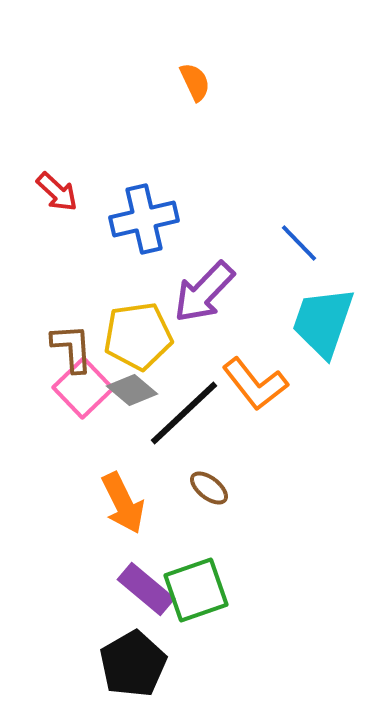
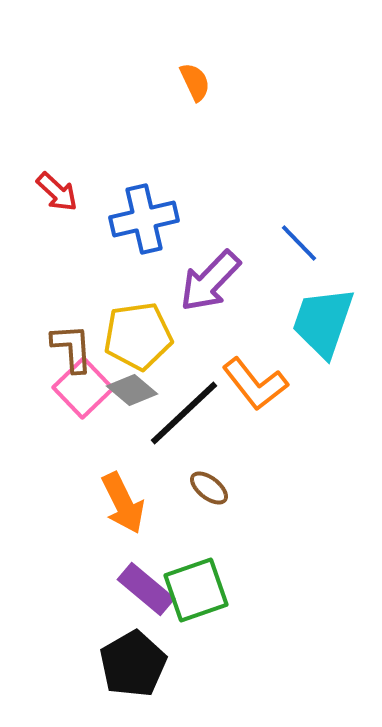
purple arrow: moved 6 px right, 11 px up
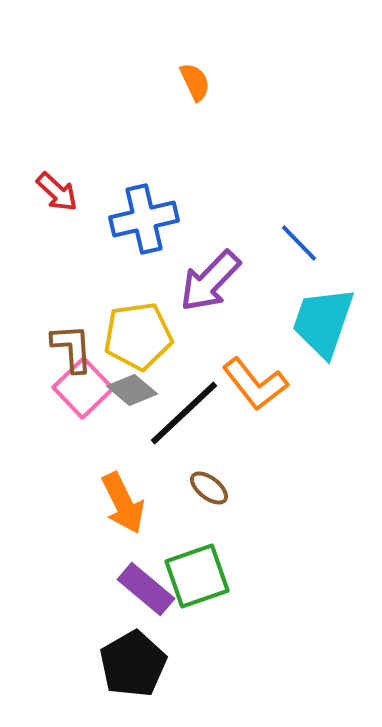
green square: moved 1 px right, 14 px up
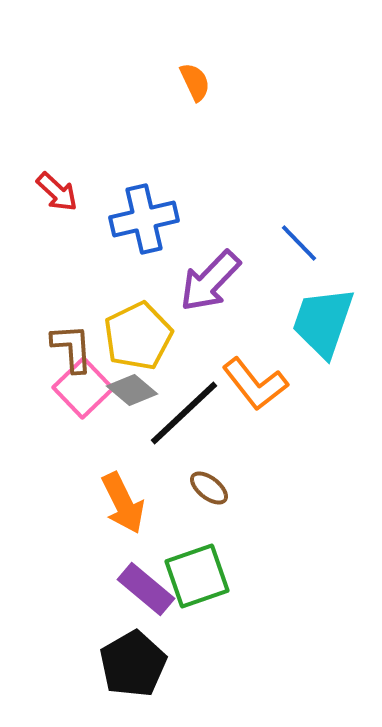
yellow pentagon: rotated 18 degrees counterclockwise
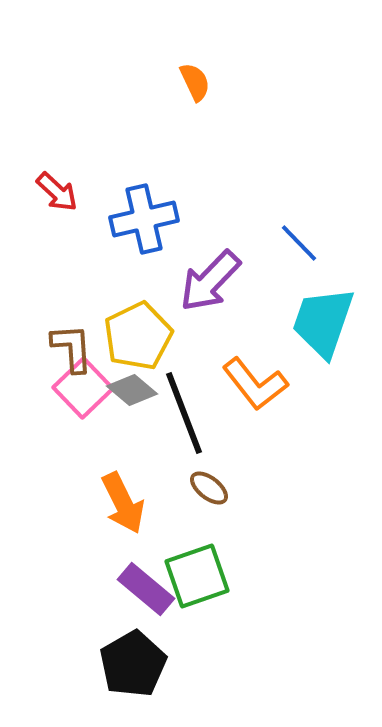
black line: rotated 68 degrees counterclockwise
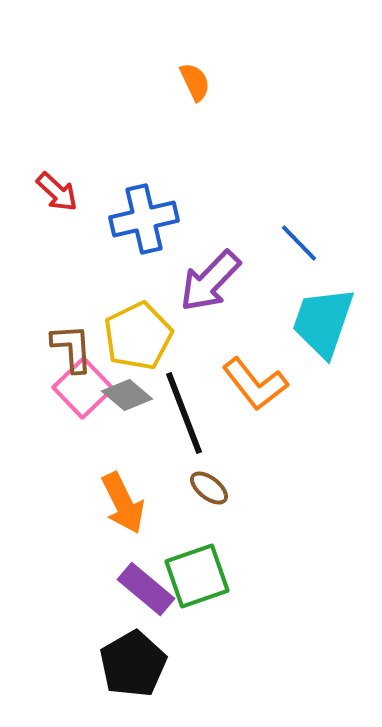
gray diamond: moved 5 px left, 5 px down
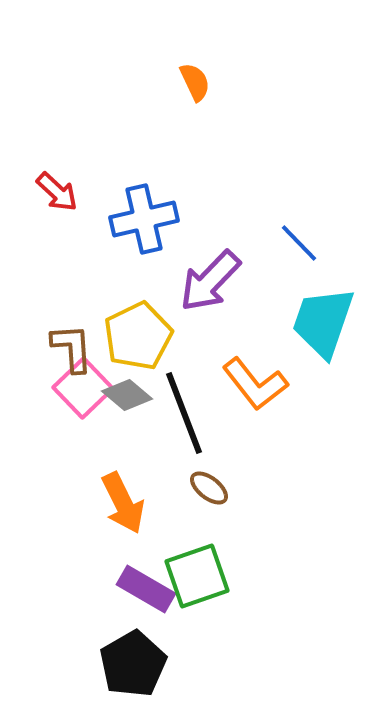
purple rectangle: rotated 10 degrees counterclockwise
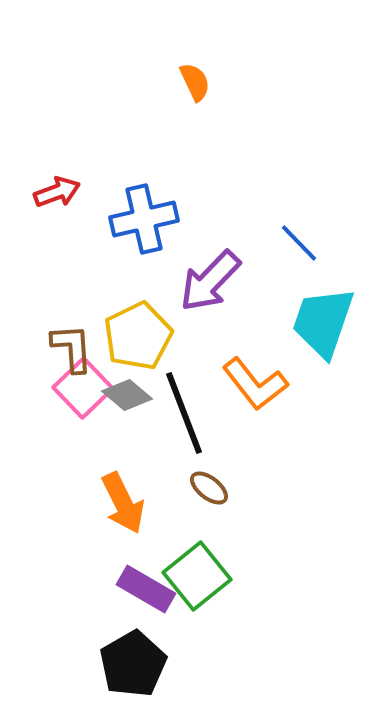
red arrow: rotated 63 degrees counterclockwise
green square: rotated 20 degrees counterclockwise
